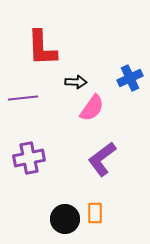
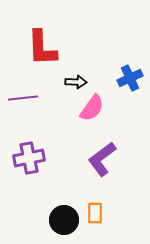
black circle: moved 1 px left, 1 px down
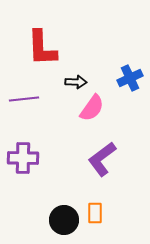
purple line: moved 1 px right, 1 px down
purple cross: moved 6 px left; rotated 12 degrees clockwise
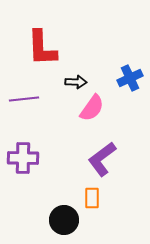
orange rectangle: moved 3 px left, 15 px up
